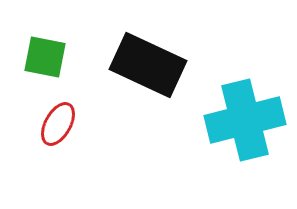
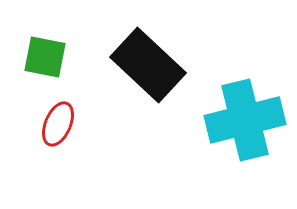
black rectangle: rotated 18 degrees clockwise
red ellipse: rotated 6 degrees counterclockwise
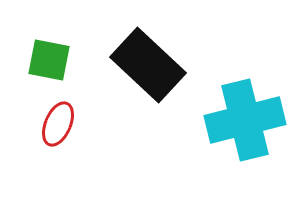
green square: moved 4 px right, 3 px down
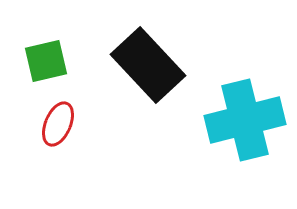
green square: moved 3 px left, 1 px down; rotated 24 degrees counterclockwise
black rectangle: rotated 4 degrees clockwise
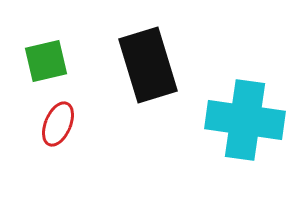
black rectangle: rotated 26 degrees clockwise
cyan cross: rotated 22 degrees clockwise
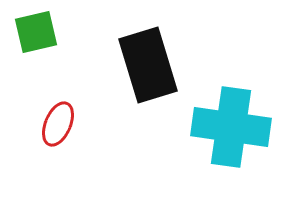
green square: moved 10 px left, 29 px up
cyan cross: moved 14 px left, 7 px down
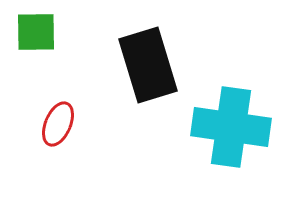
green square: rotated 12 degrees clockwise
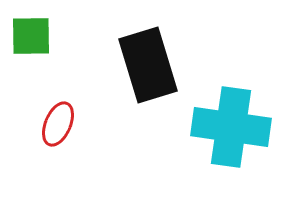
green square: moved 5 px left, 4 px down
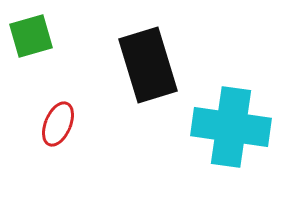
green square: rotated 15 degrees counterclockwise
